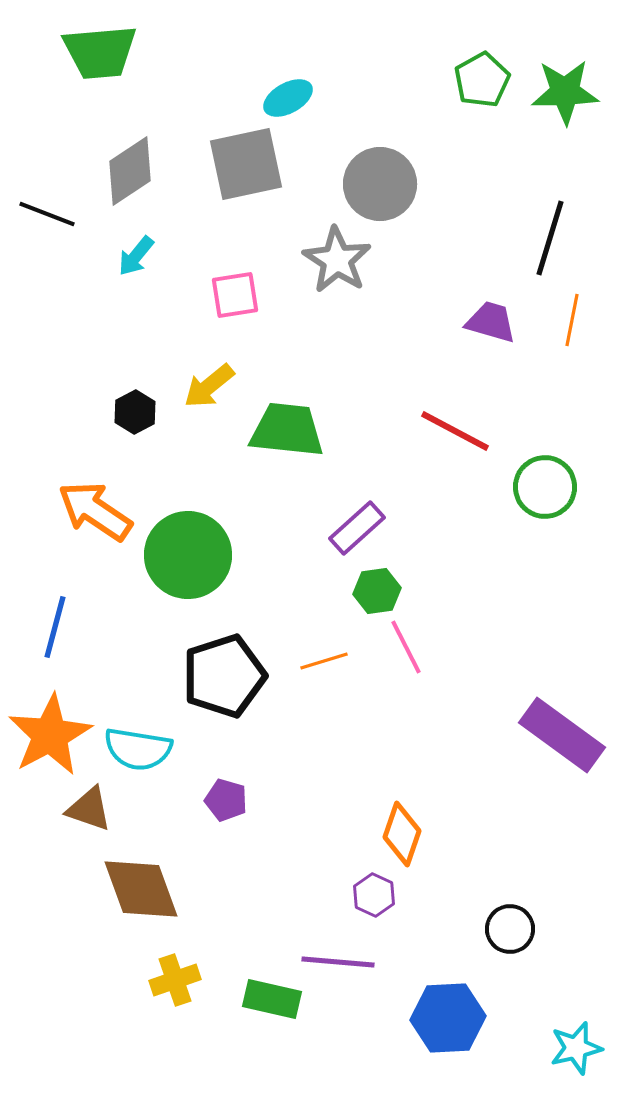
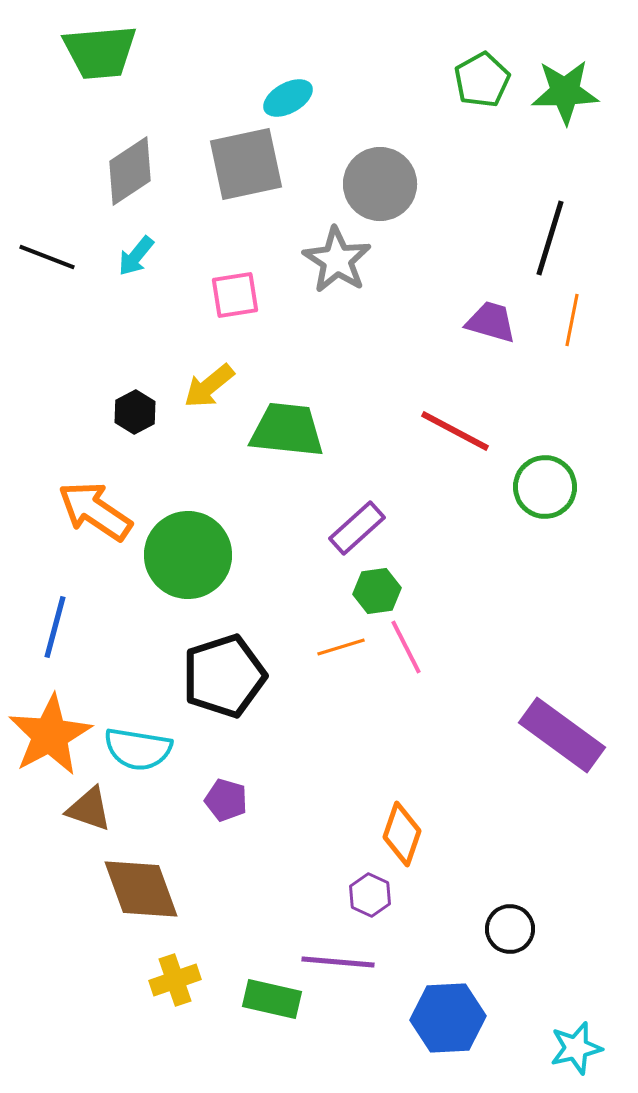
black line at (47, 214): moved 43 px down
orange line at (324, 661): moved 17 px right, 14 px up
purple hexagon at (374, 895): moved 4 px left
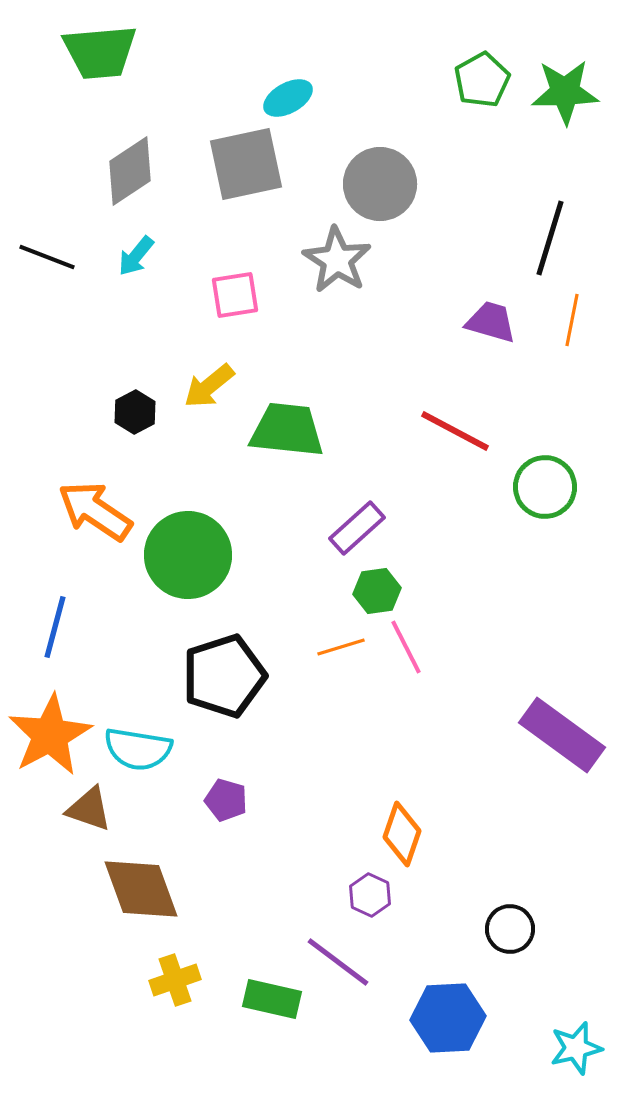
purple line at (338, 962): rotated 32 degrees clockwise
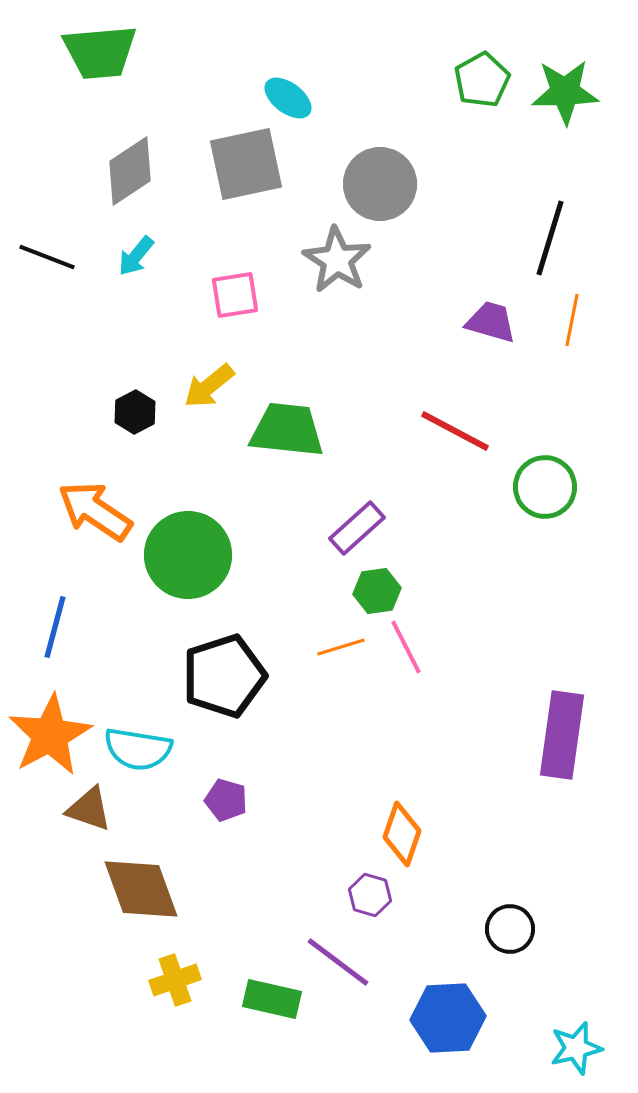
cyan ellipse at (288, 98): rotated 66 degrees clockwise
purple rectangle at (562, 735): rotated 62 degrees clockwise
purple hexagon at (370, 895): rotated 9 degrees counterclockwise
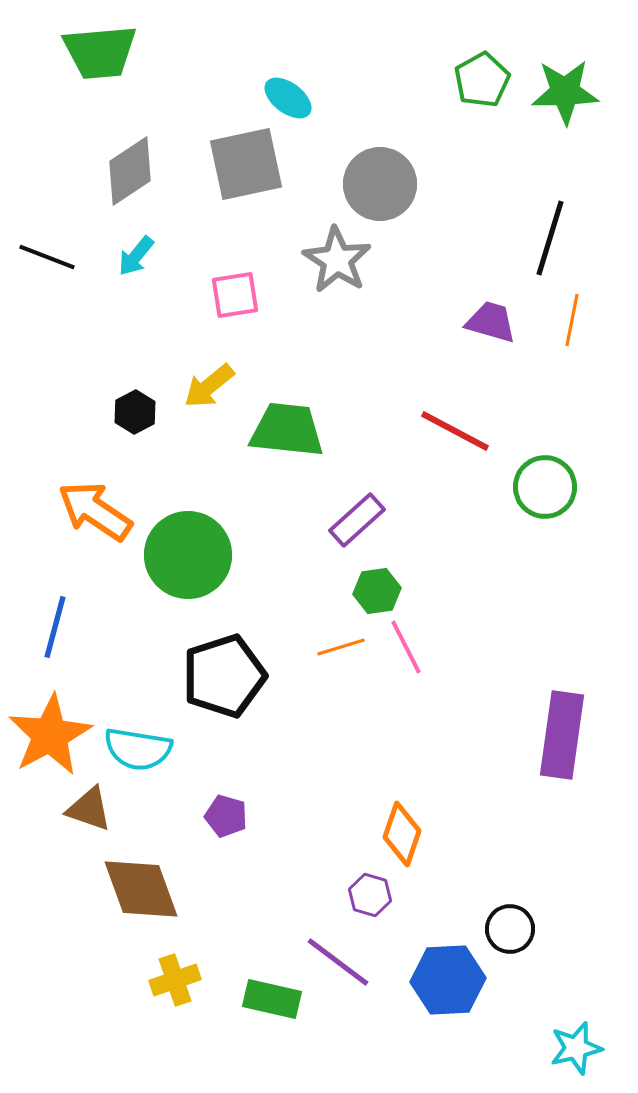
purple rectangle at (357, 528): moved 8 px up
purple pentagon at (226, 800): moved 16 px down
blue hexagon at (448, 1018): moved 38 px up
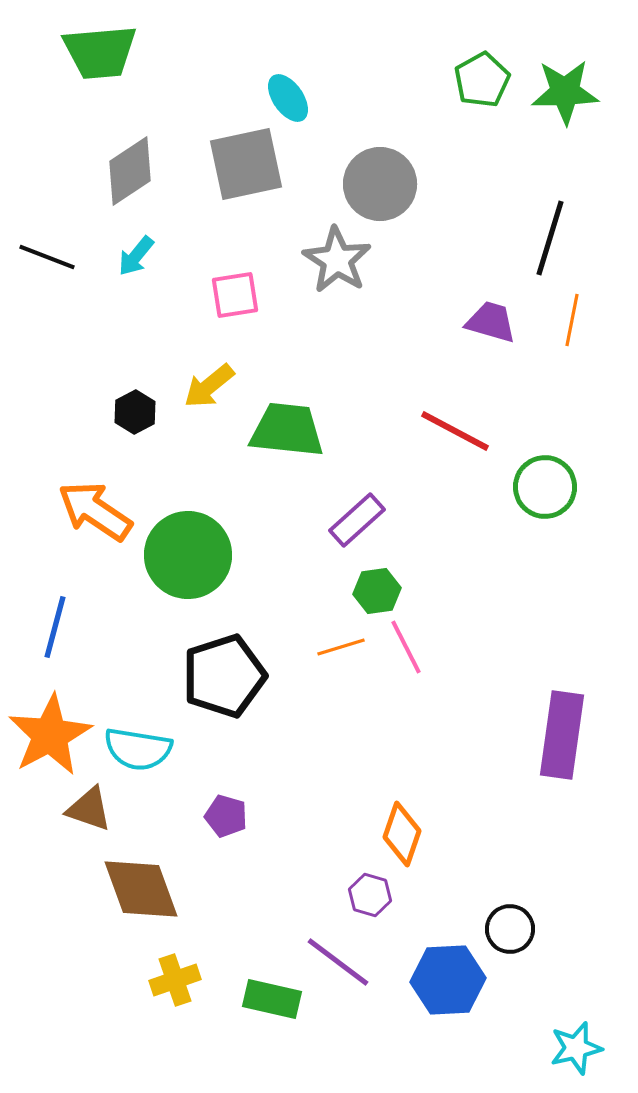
cyan ellipse at (288, 98): rotated 18 degrees clockwise
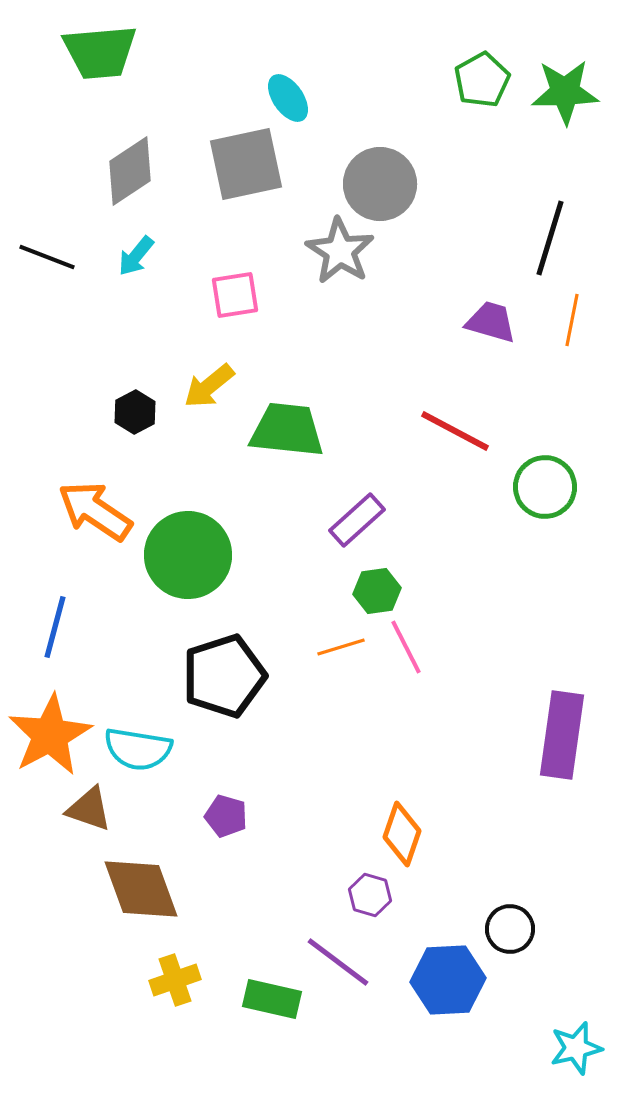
gray star at (337, 260): moved 3 px right, 9 px up
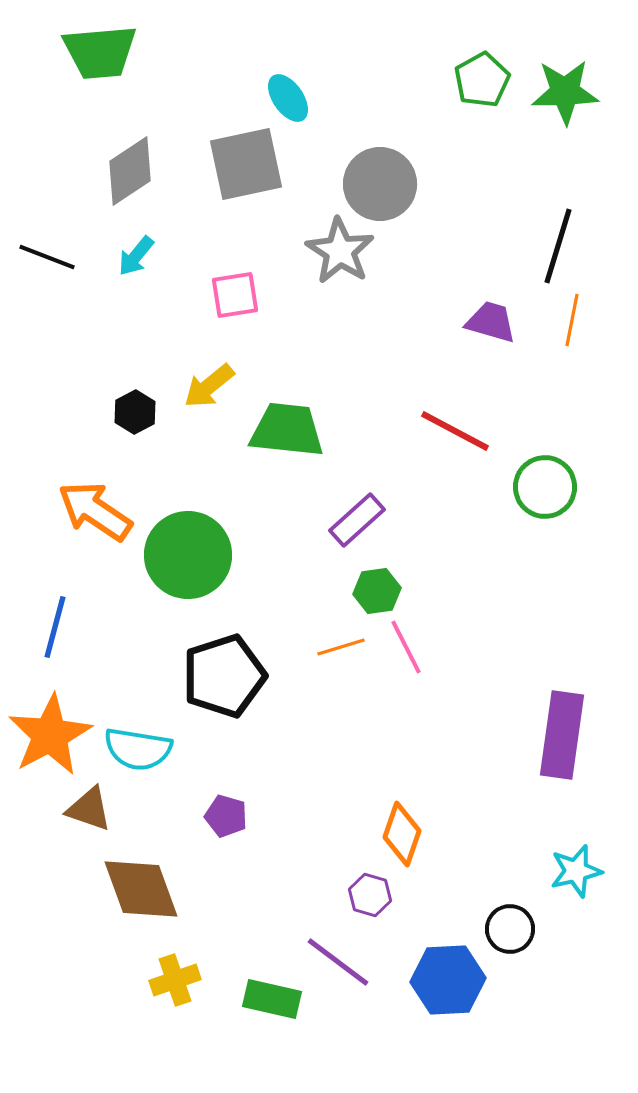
black line at (550, 238): moved 8 px right, 8 px down
cyan star at (576, 1048): moved 177 px up
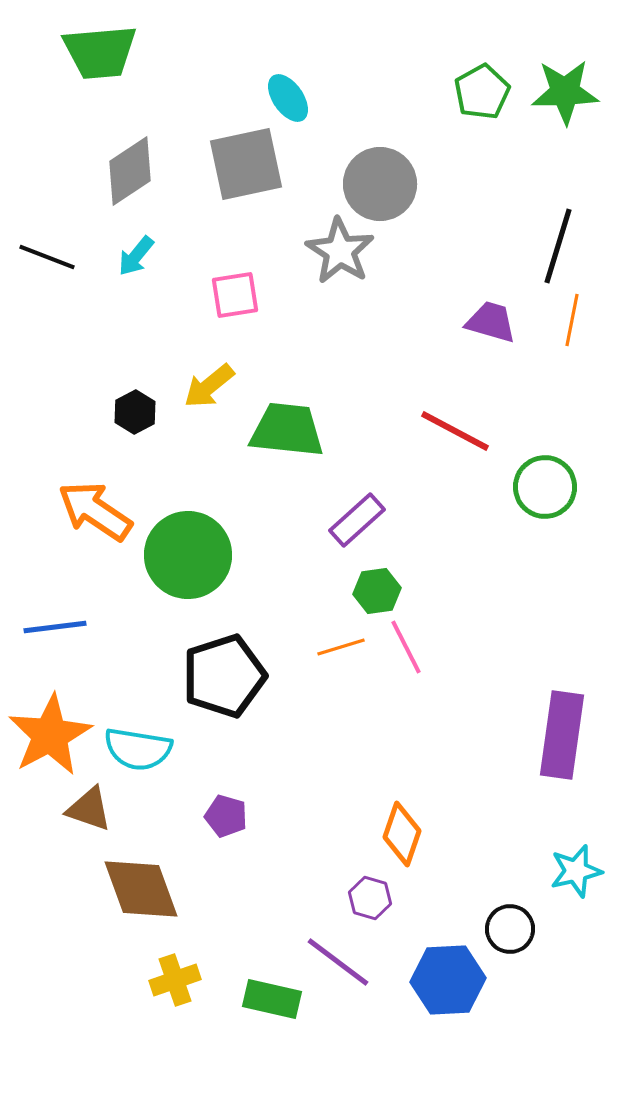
green pentagon at (482, 80): moved 12 px down
blue line at (55, 627): rotated 68 degrees clockwise
purple hexagon at (370, 895): moved 3 px down
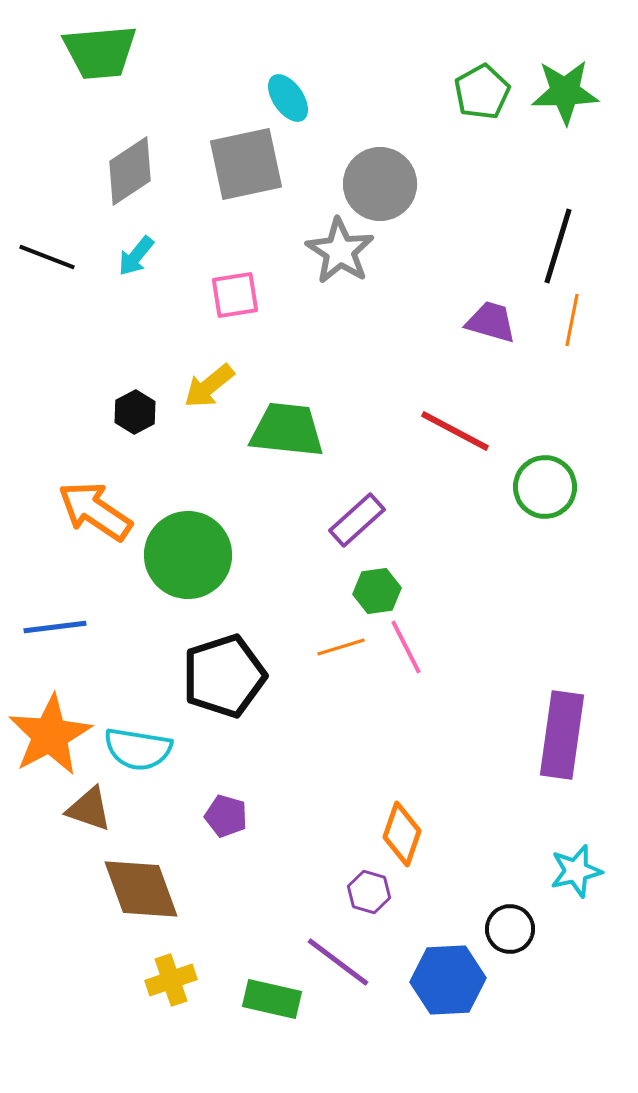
purple hexagon at (370, 898): moved 1 px left, 6 px up
yellow cross at (175, 980): moved 4 px left
